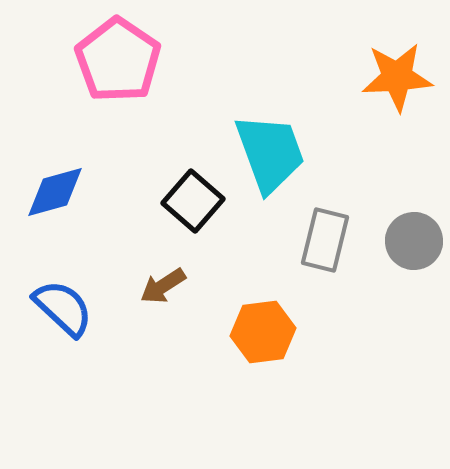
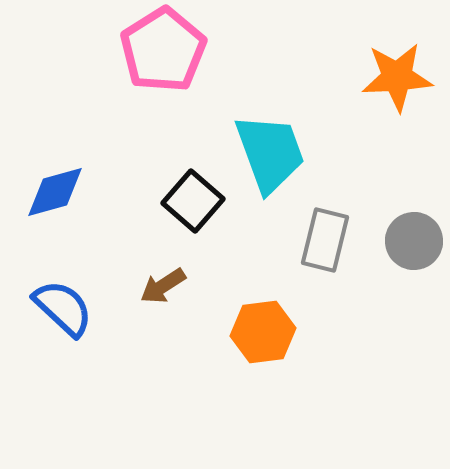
pink pentagon: moved 45 px right, 10 px up; rotated 6 degrees clockwise
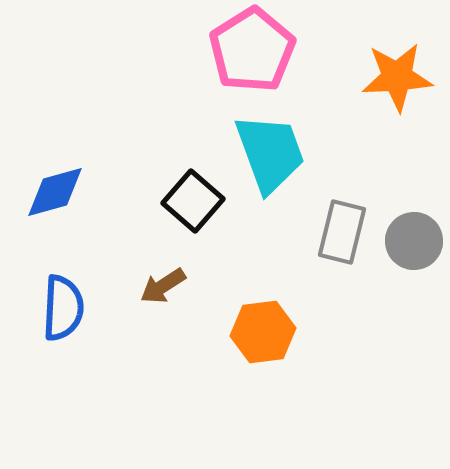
pink pentagon: moved 89 px right
gray rectangle: moved 17 px right, 8 px up
blue semicircle: rotated 50 degrees clockwise
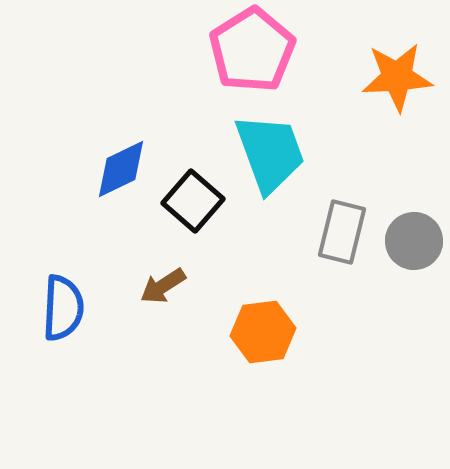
blue diamond: moved 66 px right, 23 px up; rotated 10 degrees counterclockwise
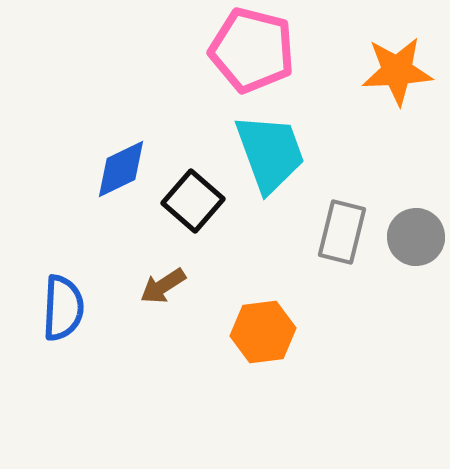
pink pentagon: rotated 26 degrees counterclockwise
orange star: moved 6 px up
gray circle: moved 2 px right, 4 px up
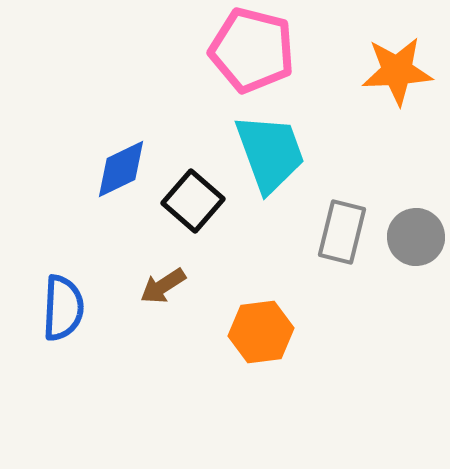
orange hexagon: moved 2 px left
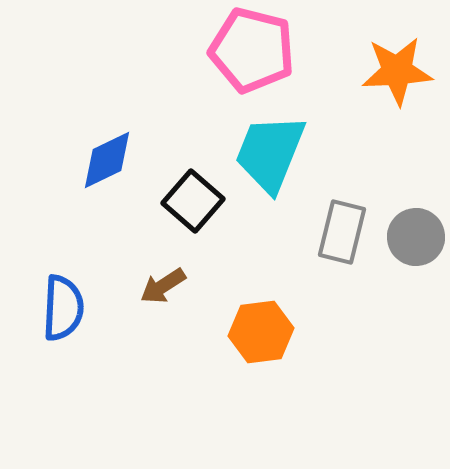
cyan trapezoid: rotated 138 degrees counterclockwise
blue diamond: moved 14 px left, 9 px up
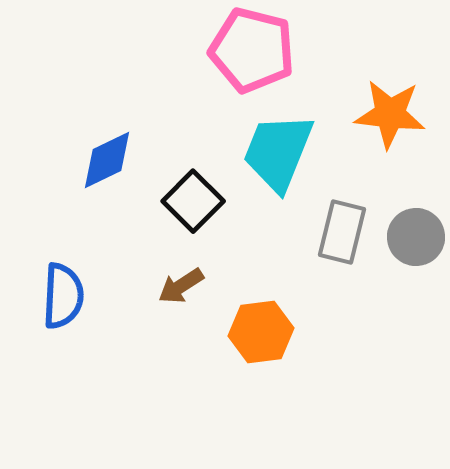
orange star: moved 7 px left, 43 px down; rotated 10 degrees clockwise
cyan trapezoid: moved 8 px right, 1 px up
black square: rotated 4 degrees clockwise
brown arrow: moved 18 px right
blue semicircle: moved 12 px up
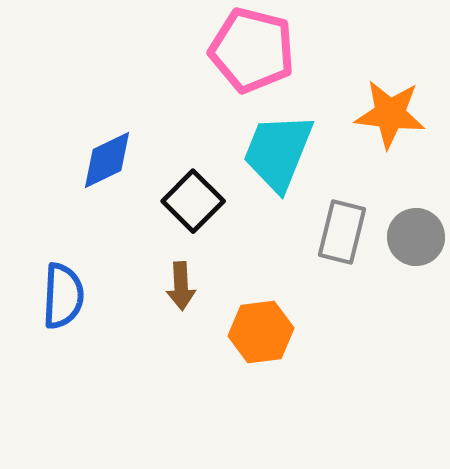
brown arrow: rotated 60 degrees counterclockwise
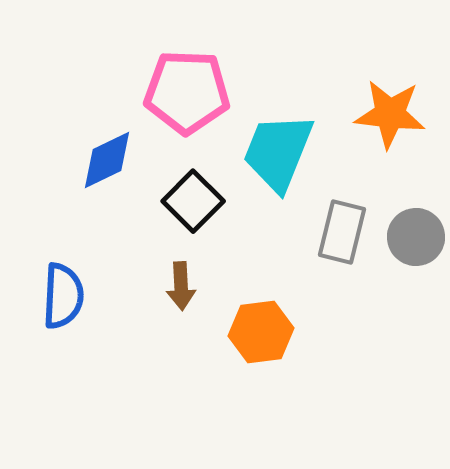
pink pentagon: moved 65 px left, 42 px down; rotated 12 degrees counterclockwise
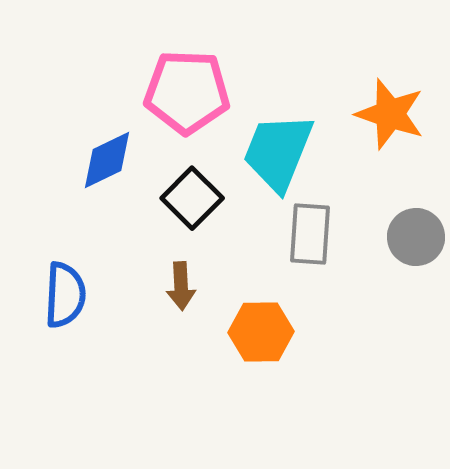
orange star: rotated 12 degrees clockwise
black square: moved 1 px left, 3 px up
gray rectangle: moved 32 px left, 2 px down; rotated 10 degrees counterclockwise
blue semicircle: moved 2 px right, 1 px up
orange hexagon: rotated 6 degrees clockwise
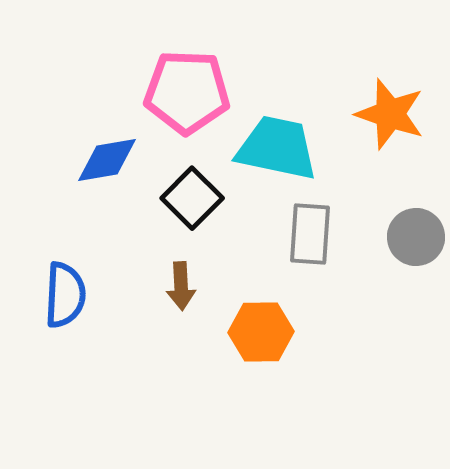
cyan trapezoid: moved 1 px left, 4 px up; rotated 80 degrees clockwise
blue diamond: rotated 16 degrees clockwise
